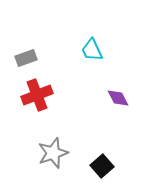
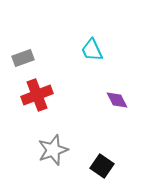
gray rectangle: moved 3 px left
purple diamond: moved 1 px left, 2 px down
gray star: moved 3 px up
black square: rotated 15 degrees counterclockwise
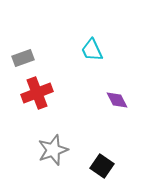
red cross: moved 2 px up
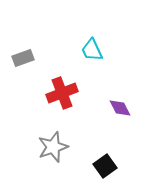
red cross: moved 25 px right
purple diamond: moved 3 px right, 8 px down
gray star: moved 3 px up
black square: moved 3 px right; rotated 20 degrees clockwise
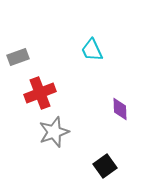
gray rectangle: moved 5 px left, 1 px up
red cross: moved 22 px left
purple diamond: moved 1 px down; rotated 25 degrees clockwise
gray star: moved 1 px right, 15 px up
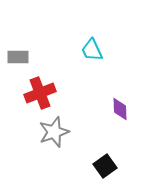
gray rectangle: rotated 20 degrees clockwise
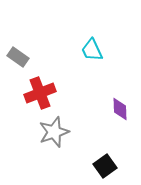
gray rectangle: rotated 35 degrees clockwise
